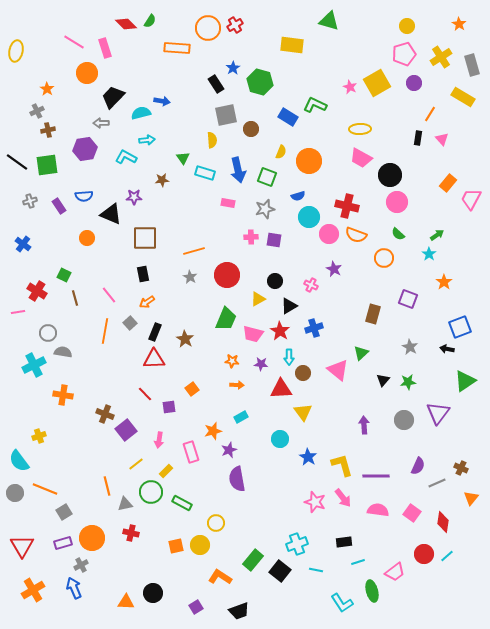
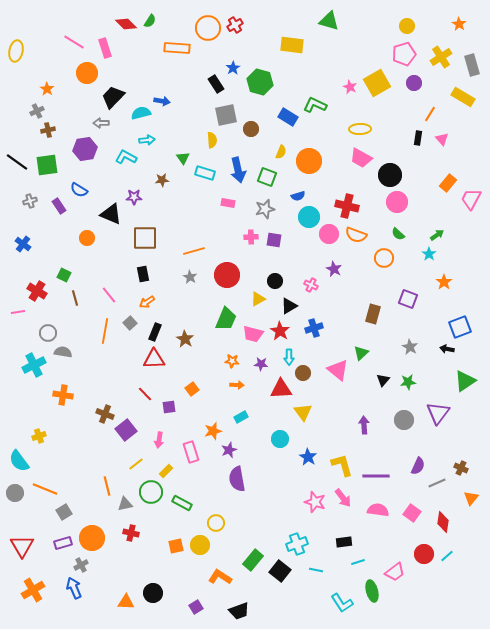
blue semicircle at (84, 196): moved 5 px left, 6 px up; rotated 36 degrees clockwise
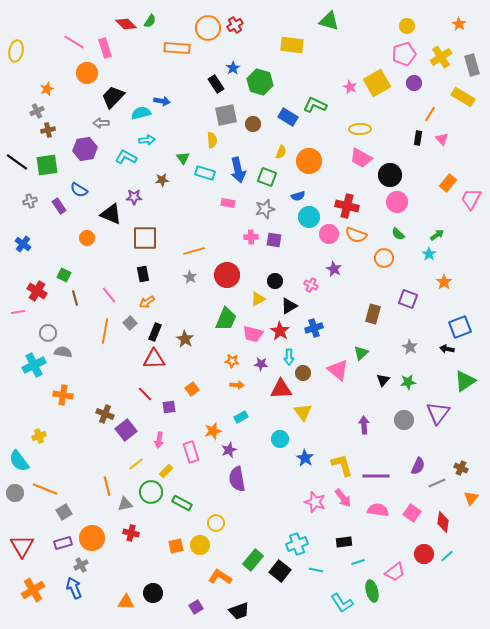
orange star at (47, 89): rotated 16 degrees clockwise
brown circle at (251, 129): moved 2 px right, 5 px up
blue star at (308, 457): moved 3 px left, 1 px down
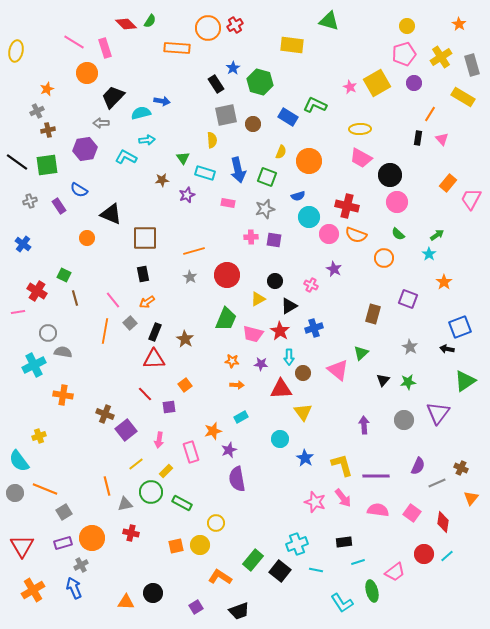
purple star at (134, 197): moved 53 px right, 2 px up; rotated 21 degrees counterclockwise
pink line at (109, 295): moved 4 px right, 5 px down
orange square at (192, 389): moved 7 px left, 4 px up
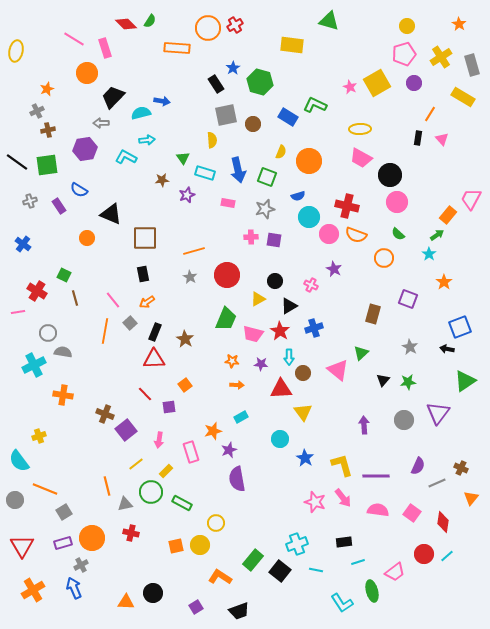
pink line at (74, 42): moved 3 px up
orange rectangle at (448, 183): moved 32 px down
gray circle at (15, 493): moved 7 px down
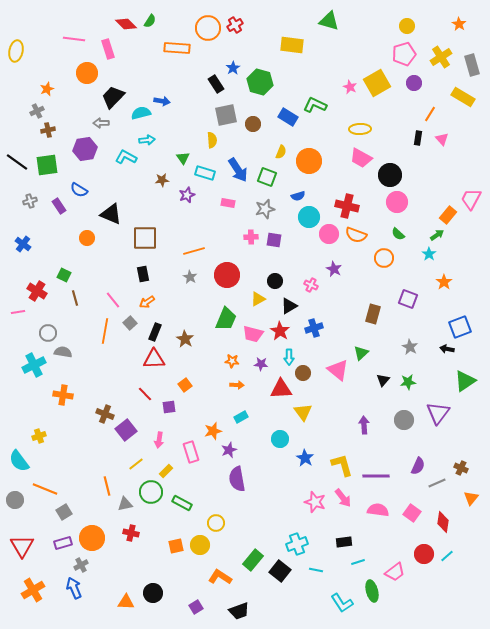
pink line at (74, 39): rotated 25 degrees counterclockwise
pink rectangle at (105, 48): moved 3 px right, 1 px down
blue arrow at (238, 170): rotated 20 degrees counterclockwise
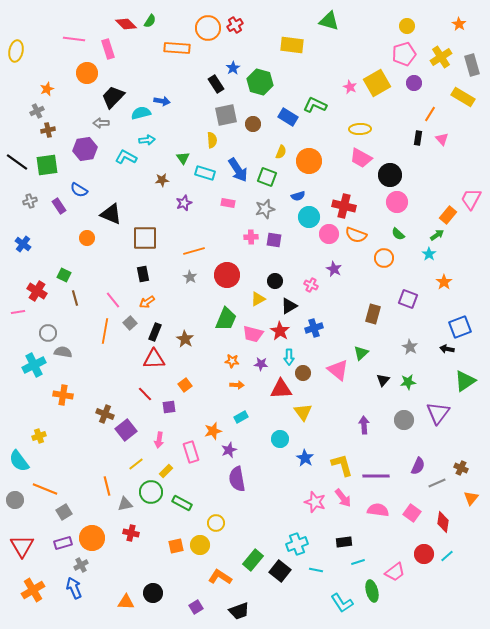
purple star at (187, 195): moved 3 px left, 8 px down
red cross at (347, 206): moved 3 px left
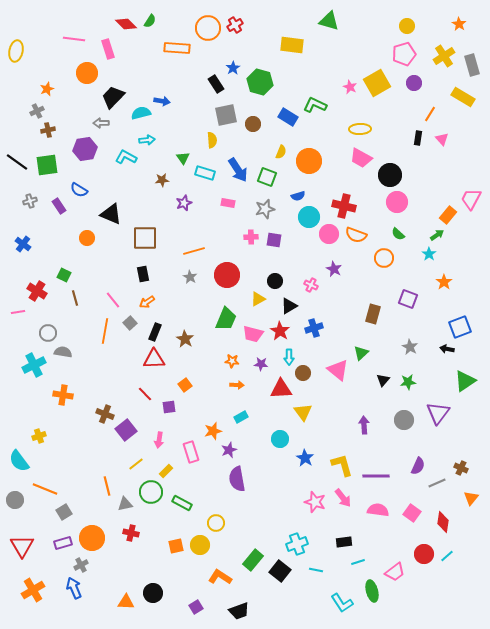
yellow cross at (441, 57): moved 3 px right, 1 px up
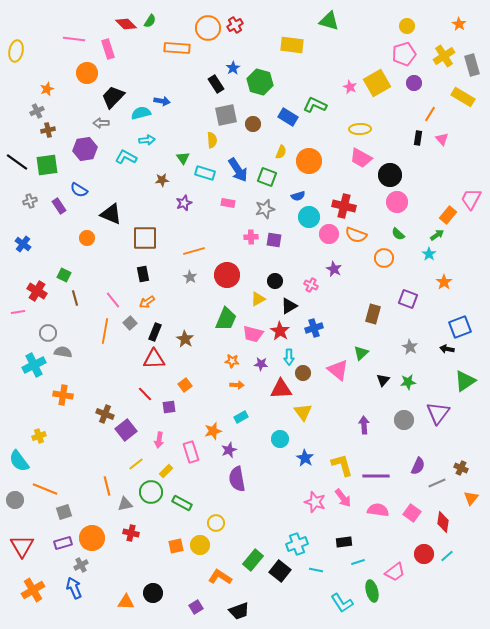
gray square at (64, 512): rotated 14 degrees clockwise
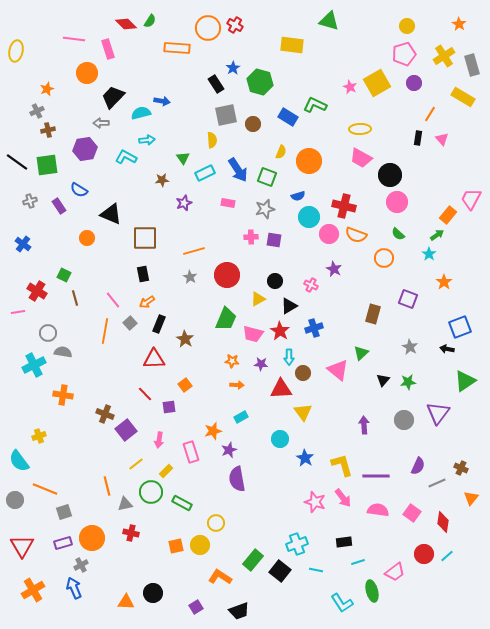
red cross at (235, 25): rotated 28 degrees counterclockwise
cyan rectangle at (205, 173): rotated 42 degrees counterclockwise
black rectangle at (155, 332): moved 4 px right, 8 px up
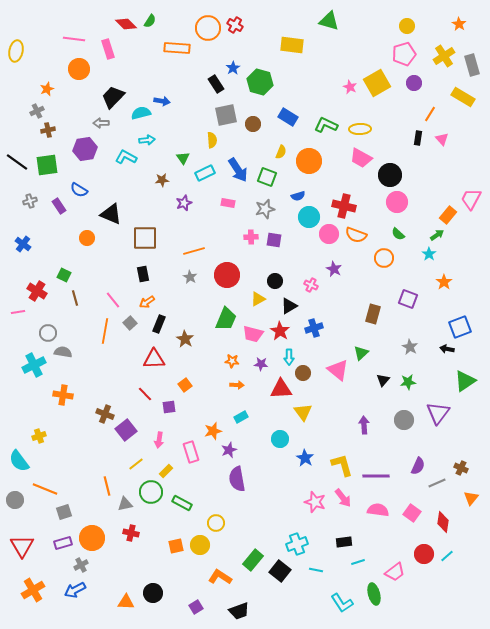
orange circle at (87, 73): moved 8 px left, 4 px up
green L-shape at (315, 105): moved 11 px right, 20 px down
blue arrow at (74, 588): moved 1 px right, 2 px down; rotated 95 degrees counterclockwise
green ellipse at (372, 591): moved 2 px right, 3 px down
